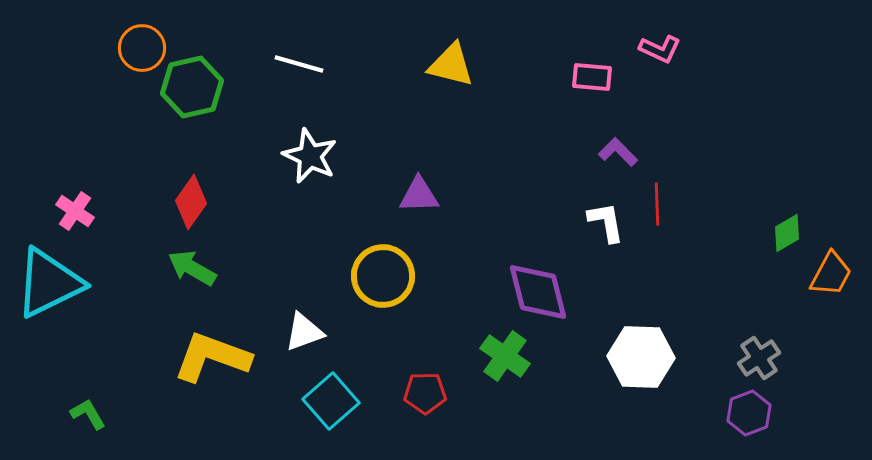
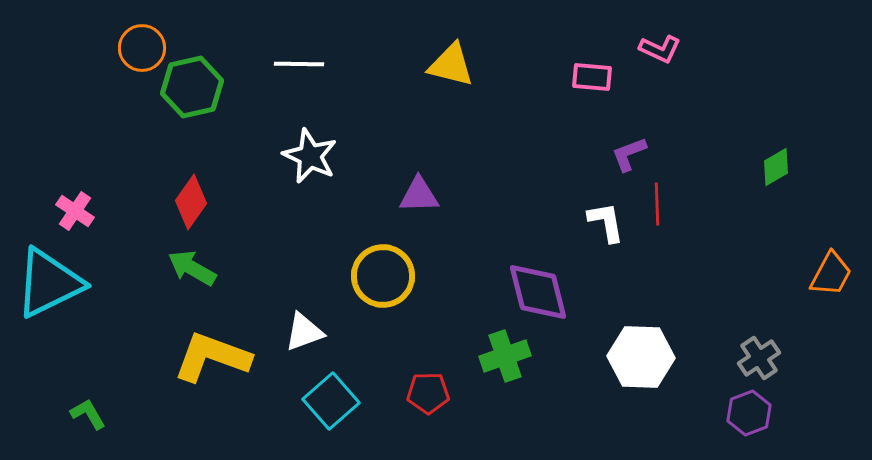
white line: rotated 15 degrees counterclockwise
purple L-shape: moved 11 px right, 2 px down; rotated 66 degrees counterclockwise
green diamond: moved 11 px left, 66 px up
green cross: rotated 36 degrees clockwise
red pentagon: moved 3 px right
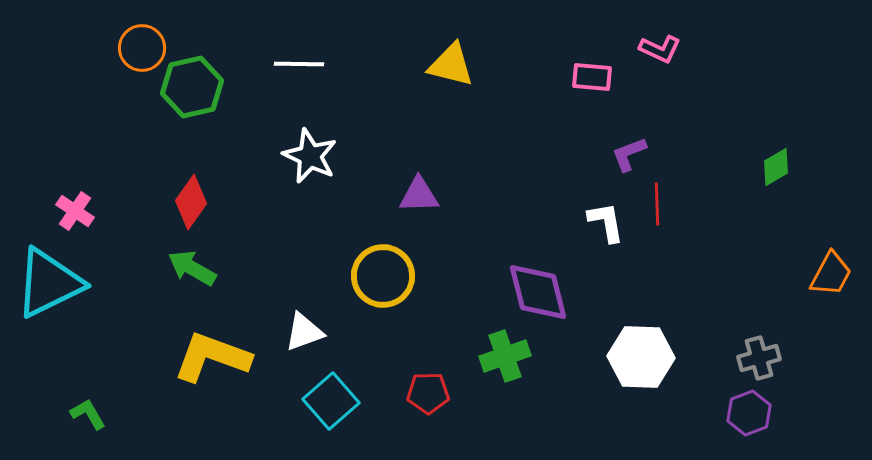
gray cross: rotated 18 degrees clockwise
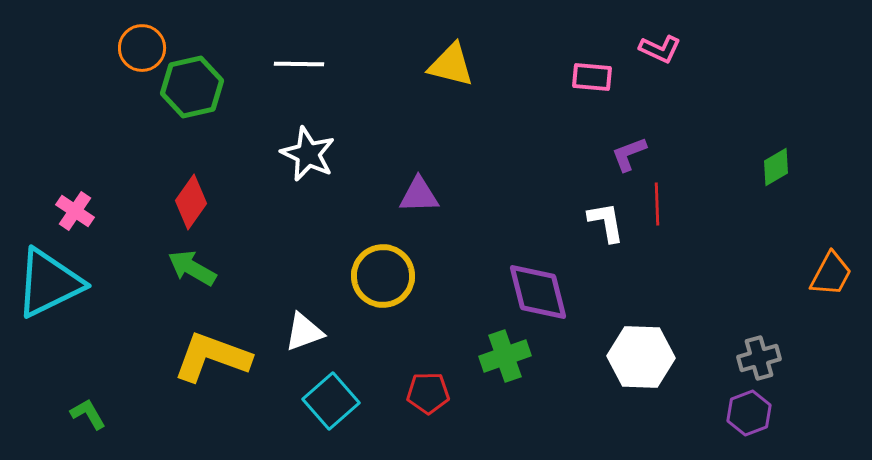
white star: moved 2 px left, 2 px up
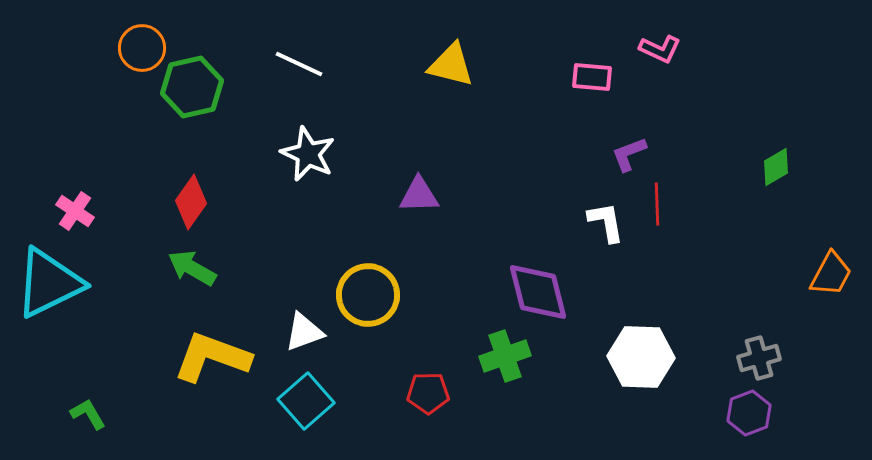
white line: rotated 24 degrees clockwise
yellow circle: moved 15 px left, 19 px down
cyan square: moved 25 px left
